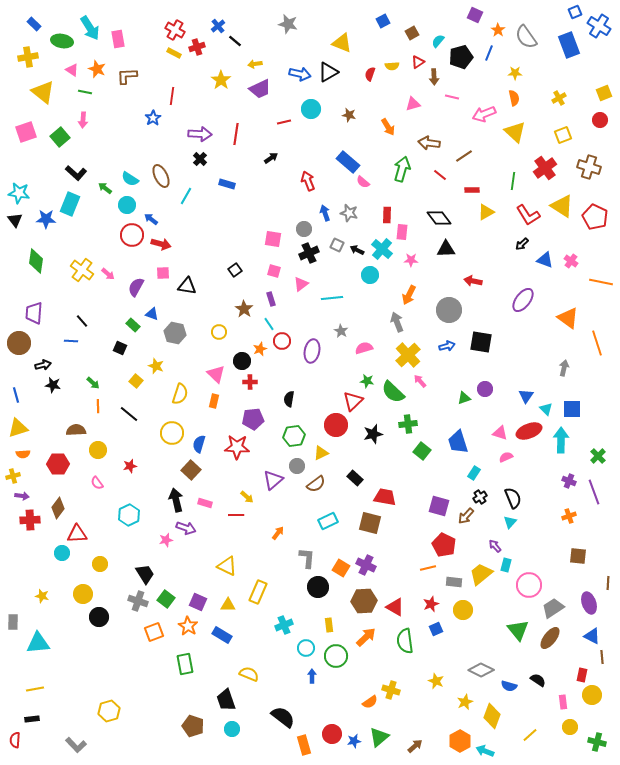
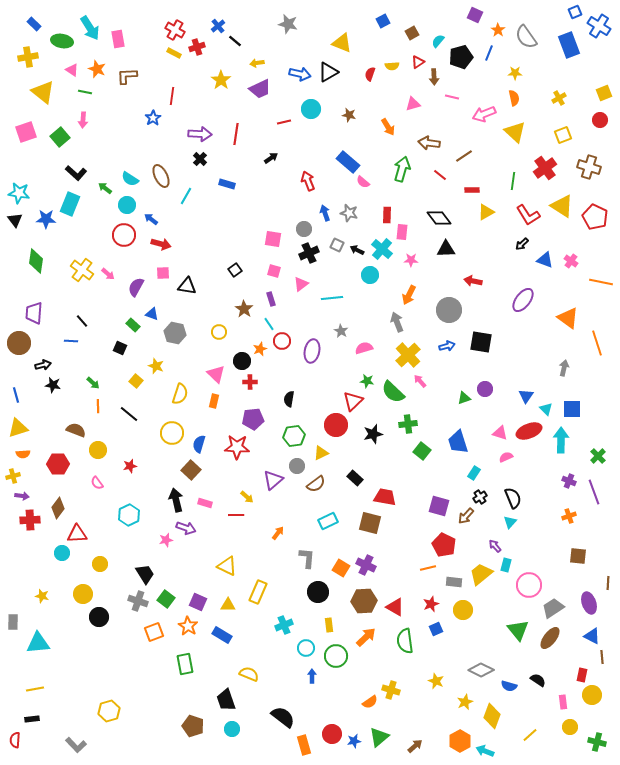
yellow arrow at (255, 64): moved 2 px right, 1 px up
red circle at (132, 235): moved 8 px left
brown semicircle at (76, 430): rotated 24 degrees clockwise
black circle at (318, 587): moved 5 px down
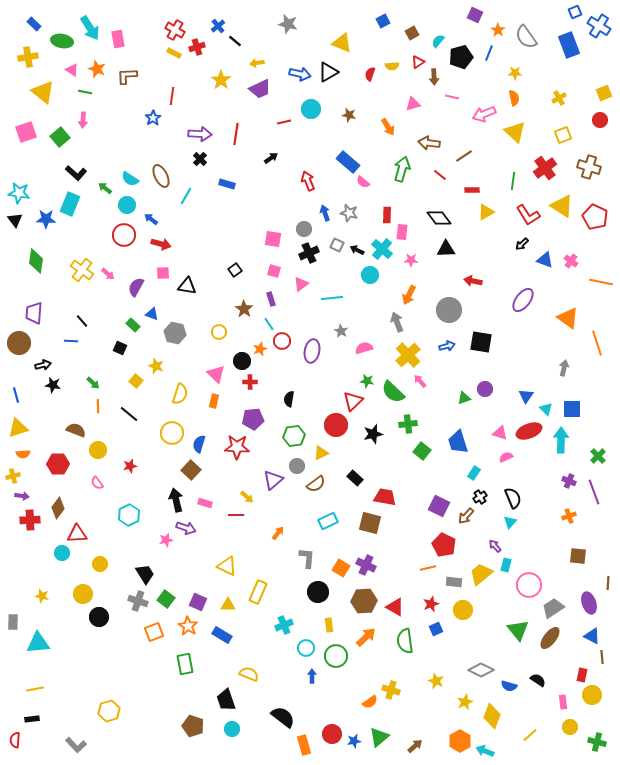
purple square at (439, 506): rotated 10 degrees clockwise
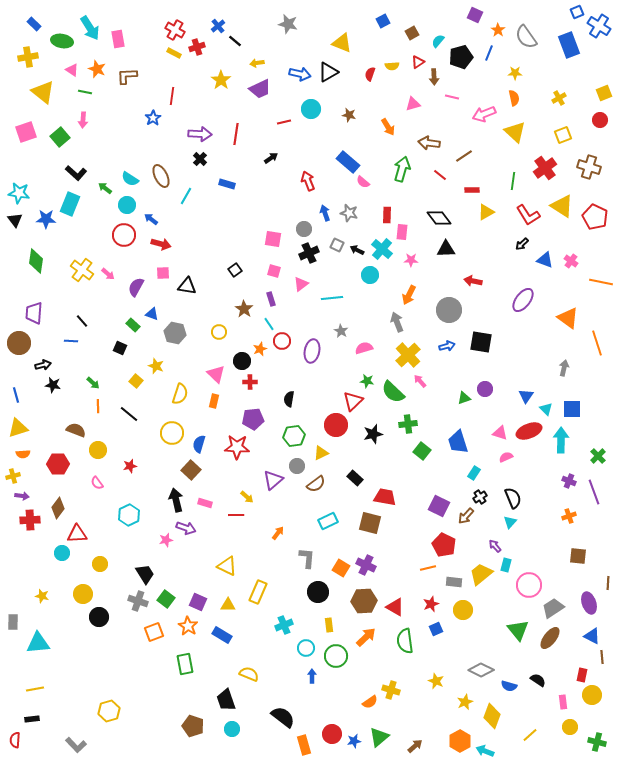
blue square at (575, 12): moved 2 px right
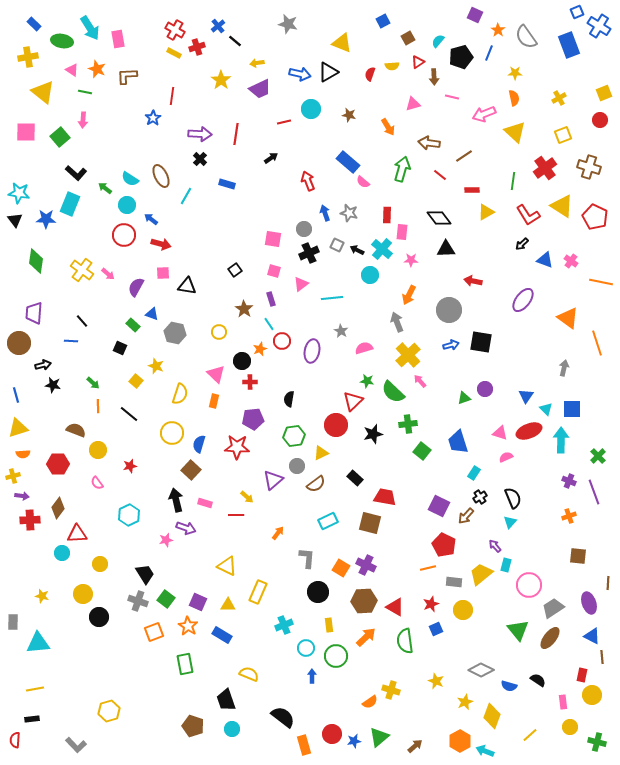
brown square at (412, 33): moved 4 px left, 5 px down
pink square at (26, 132): rotated 20 degrees clockwise
blue arrow at (447, 346): moved 4 px right, 1 px up
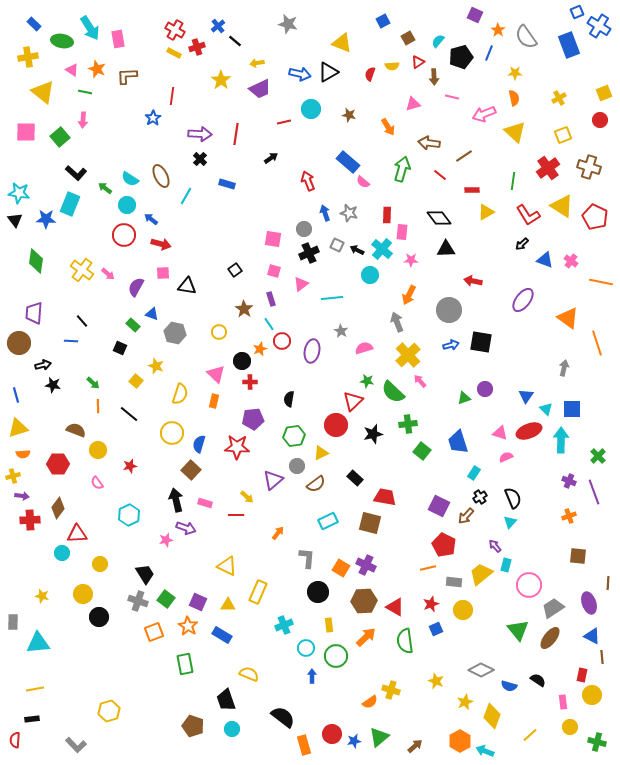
red cross at (545, 168): moved 3 px right
